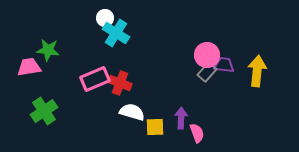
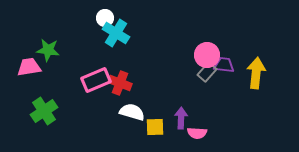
yellow arrow: moved 1 px left, 2 px down
pink rectangle: moved 1 px right, 1 px down
pink semicircle: rotated 114 degrees clockwise
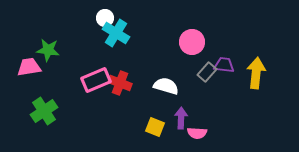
pink circle: moved 15 px left, 13 px up
white semicircle: moved 34 px right, 26 px up
yellow square: rotated 24 degrees clockwise
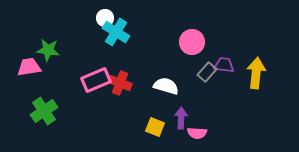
cyan cross: moved 1 px up
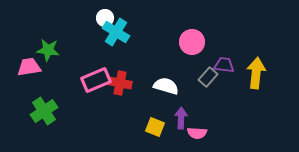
gray rectangle: moved 1 px right, 5 px down
red cross: rotated 10 degrees counterclockwise
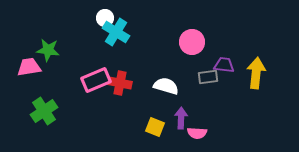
gray rectangle: rotated 42 degrees clockwise
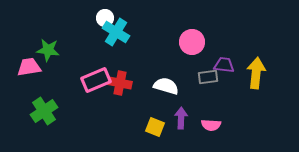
pink semicircle: moved 14 px right, 8 px up
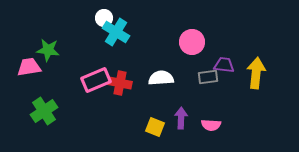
white circle: moved 1 px left
white semicircle: moved 5 px left, 8 px up; rotated 20 degrees counterclockwise
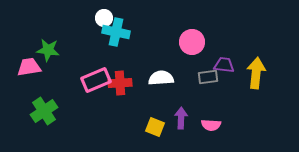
cyan cross: rotated 20 degrees counterclockwise
red cross: rotated 15 degrees counterclockwise
